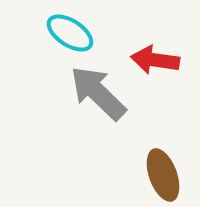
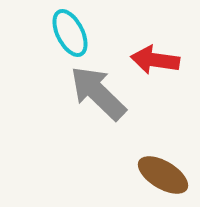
cyan ellipse: rotated 30 degrees clockwise
brown ellipse: rotated 39 degrees counterclockwise
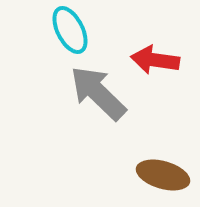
cyan ellipse: moved 3 px up
brown ellipse: rotated 15 degrees counterclockwise
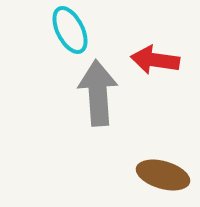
gray arrow: rotated 42 degrees clockwise
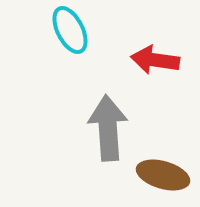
gray arrow: moved 10 px right, 35 px down
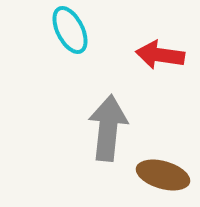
red arrow: moved 5 px right, 5 px up
gray arrow: rotated 10 degrees clockwise
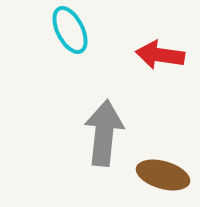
gray arrow: moved 4 px left, 5 px down
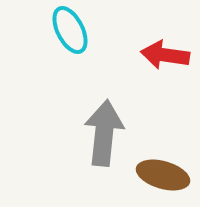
red arrow: moved 5 px right
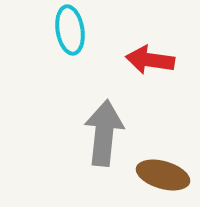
cyan ellipse: rotated 18 degrees clockwise
red arrow: moved 15 px left, 5 px down
